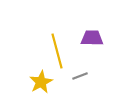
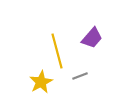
purple trapezoid: rotated 130 degrees clockwise
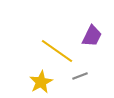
purple trapezoid: moved 2 px up; rotated 15 degrees counterclockwise
yellow line: rotated 40 degrees counterclockwise
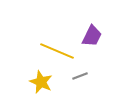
yellow line: rotated 12 degrees counterclockwise
yellow star: rotated 20 degrees counterclockwise
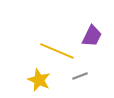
yellow star: moved 2 px left, 2 px up
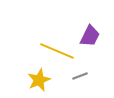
purple trapezoid: moved 2 px left
yellow star: rotated 25 degrees clockwise
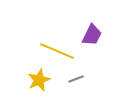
purple trapezoid: moved 2 px right, 1 px up
gray line: moved 4 px left, 3 px down
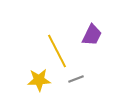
yellow line: rotated 40 degrees clockwise
yellow star: rotated 20 degrees clockwise
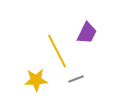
purple trapezoid: moved 5 px left, 2 px up
yellow star: moved 3 px left
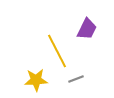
purple trapezoid: moved 4 px up
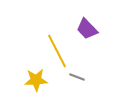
purple trapezoid: rotated 110 degrees clockwise
gray line: moved 1 px right, 2 px up; rotated 42 degrees clockwise
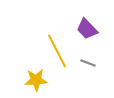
gray line: moved 11 px right, 14 px up
